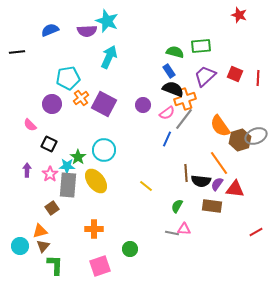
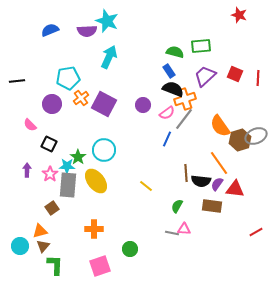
black line at (17, 52): moved 29 px down
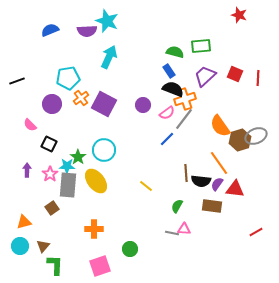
black line at (17, 81): rotated 14 degrees counterclockwise
blue line at (167, 139): rotated 21 degrees clockwise
orange triangle at (40, 231): moved 16 px left, 9 px up
